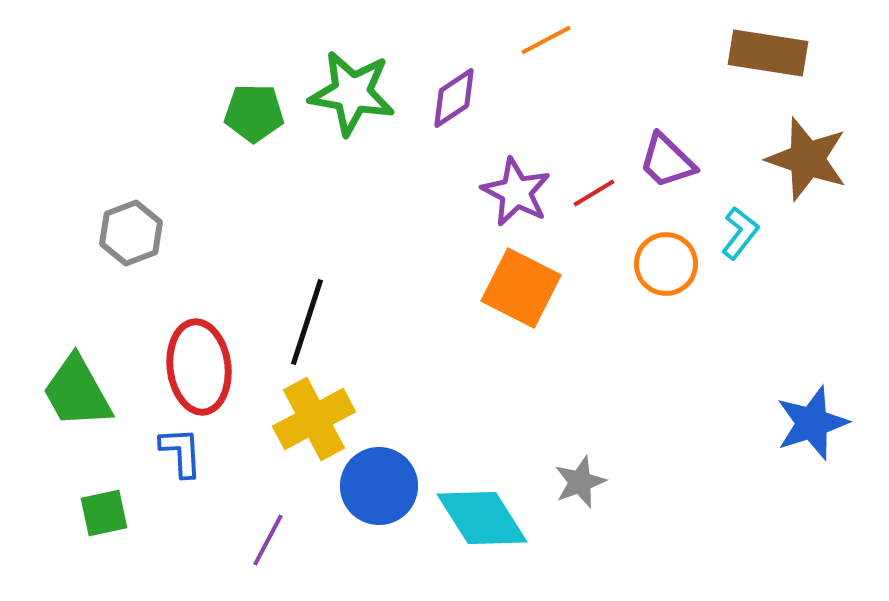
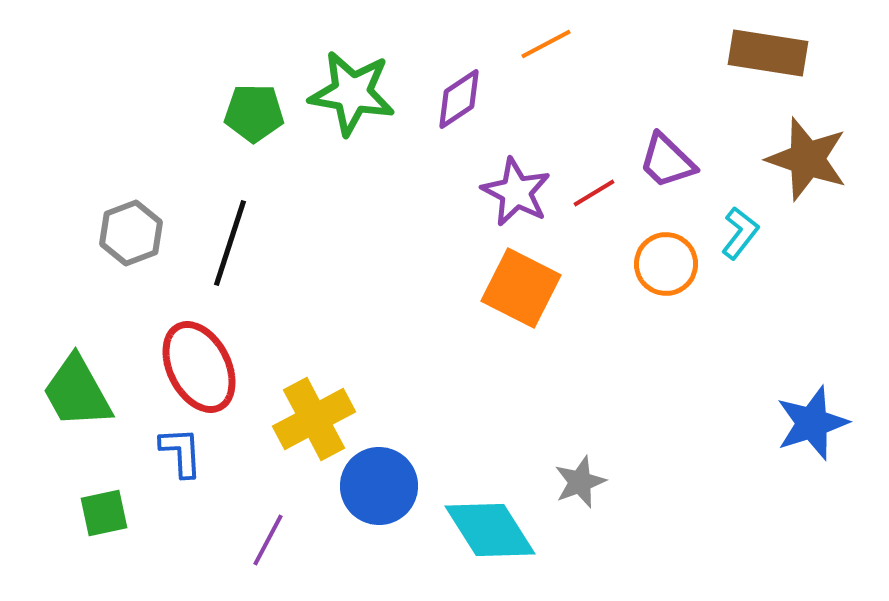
orange line: moved 4 px down
purple diamond: moved 5 px right, 1 px down
black line: moved 77 px left, 79 px up
red ellipse: rotated 20 degrees counterclockwise
cyan diamond: moved 8 px right, 12 px down
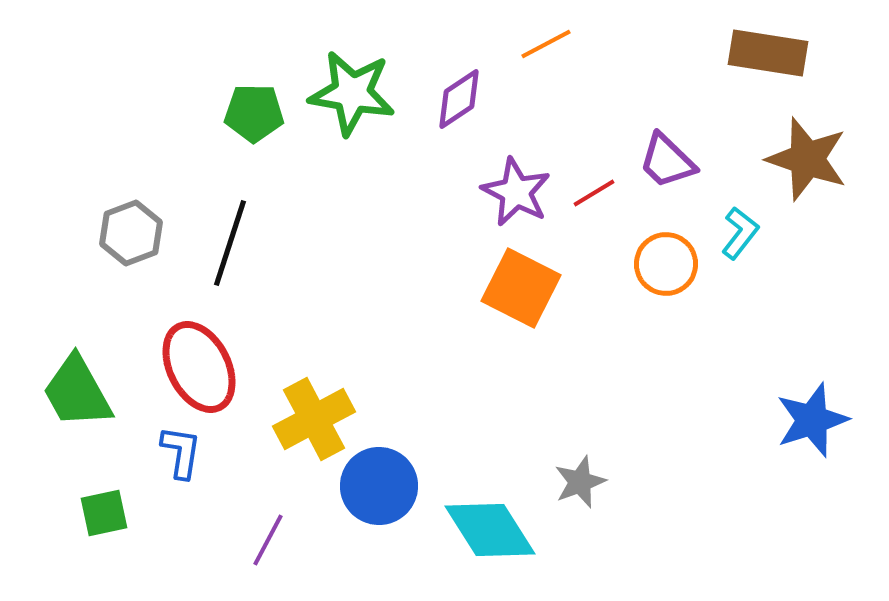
blue star: moved 3 px up
blue L-shape: rotated 12 degrees clockwise
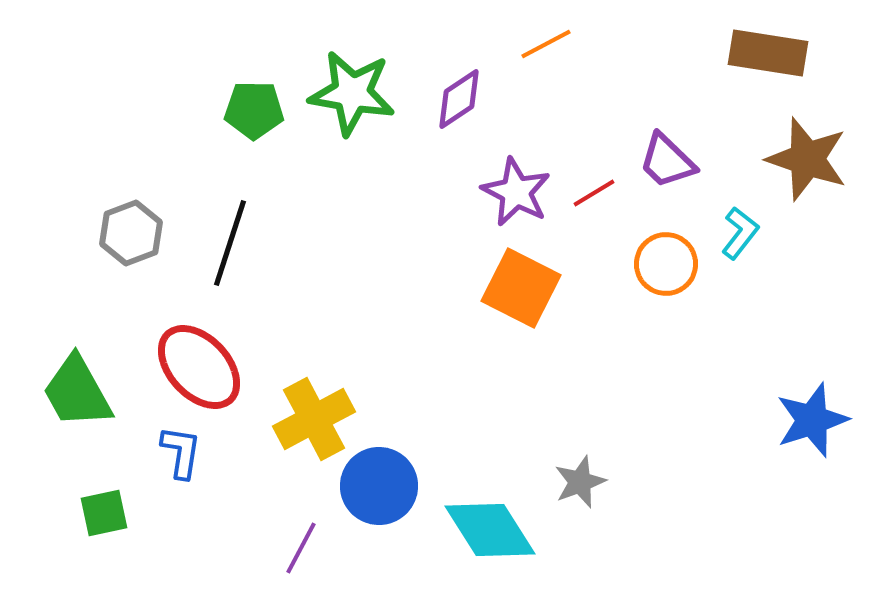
green pentagon: moved 3 px up
red ellipse: rotated 16 degrees counterclockwise
purple line: moved 33 px right, 8 px down
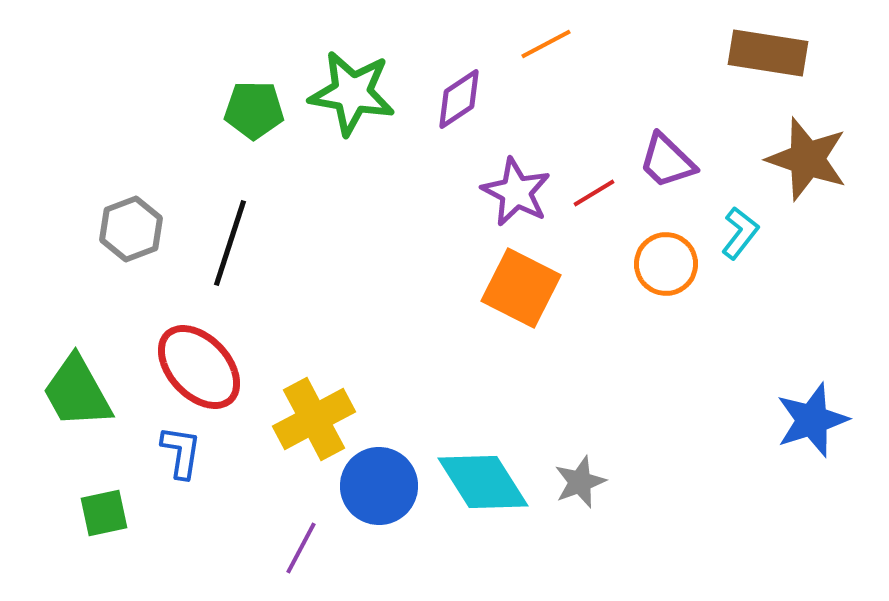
gray hexagon: moved 4 px up
cyan diamond: moved 7 px left, 48 px up
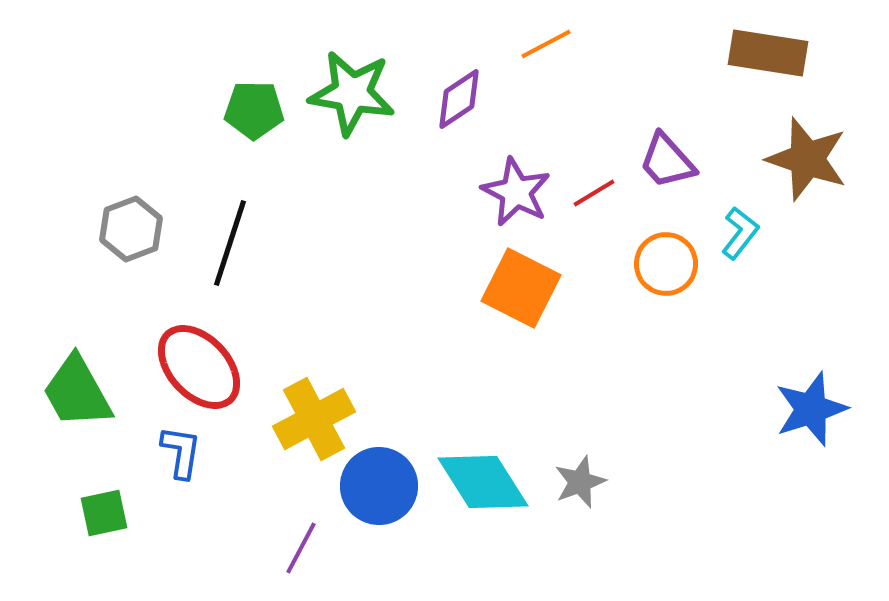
purple trapezoid: rotated 4 degrees clockwise
blue star: moved 1 px left, 11 px up
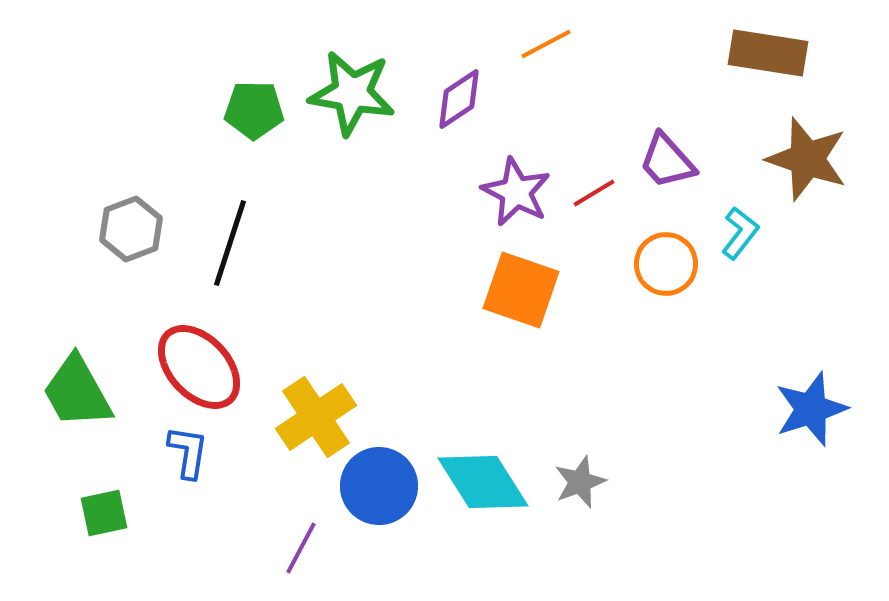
orange square: moved 2 px down; rotated 8 degrees counterclockwise
yellow cross: moved 2 px right, 2 px up; rotated 6 degrees counterclockwise
blue L-shape: moved 7 px right
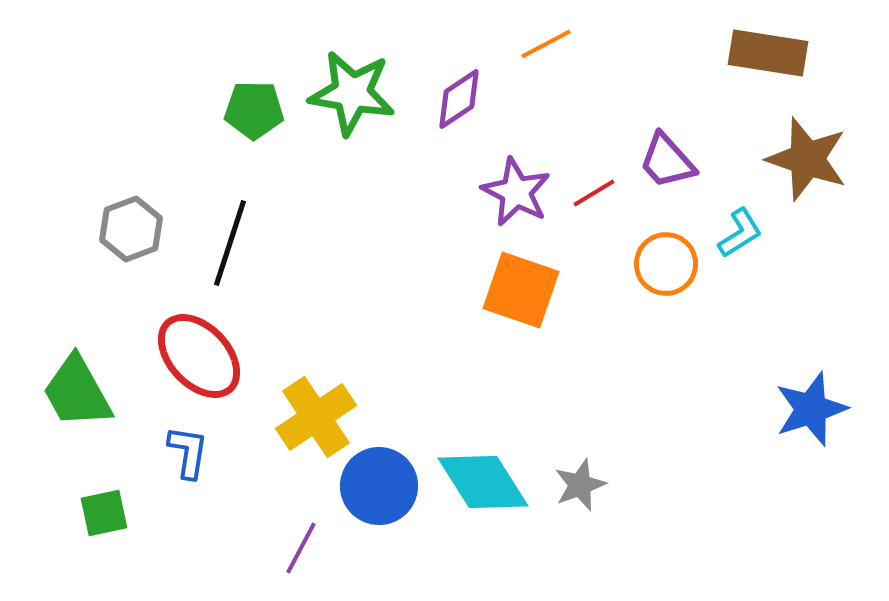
cyan L-shape: rotated 20 degrees clockwise
red ellipse: moved 11 px up
gray star: moved 3 px down
